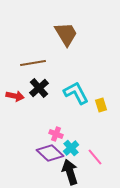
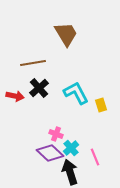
pink line: rotated 18 degrees clockwise
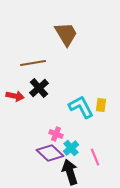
cyan L-shape: moved 5 px right, 14 px down
yellow rectangle: rotated 24 degrees clockwise
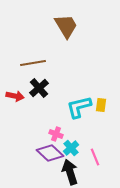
brown trapezoid: moved 8 px up
cyan L-shape: moved 2 px left; rotated 76 degrees counterclockwise
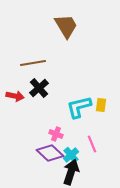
cyan cross: moved 7 px down
pink line: moved 3 px left, 13 px up
black arrow: moved 1 px right; rotated 35 degrees clockwise
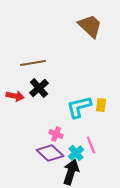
brown trapezoid: moved 24 px right; rotated 16 degrees counterclockwise
pink line: moved 1 px left, 1 px down
cyan cross: moved 5 px right, 2 px up
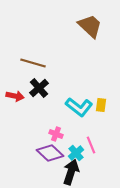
brown line: rotated 25 degrees clockwise
cyan L-shape: rotated 128 degrees counterclockwise
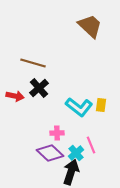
pink cross: moved 1 px right, 1 px up; rotated 24 degrees counterclockwise
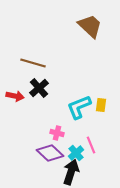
cyan L-shape: rotated 120 degrees clockwise
pink cross: rotated 16 degrees clockwise
